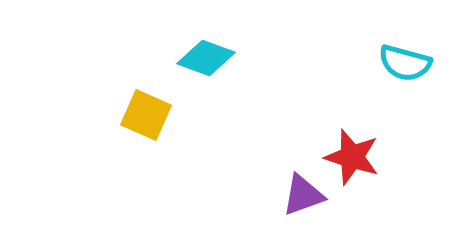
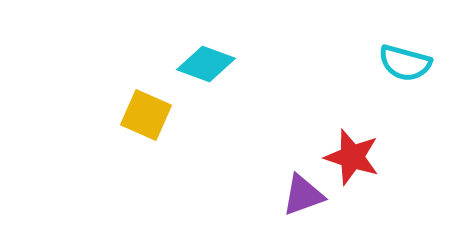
cyan diamond: moved 6 px down
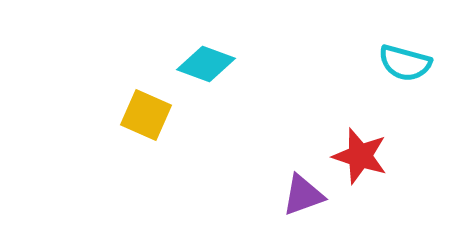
red star: moved 8 px right, 1 px up
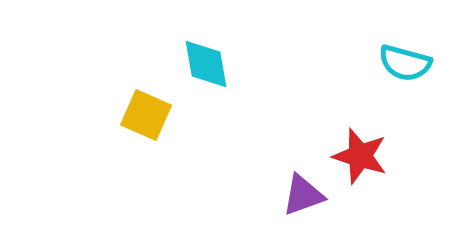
cyan diamond: rotated 60 degrees clockwise
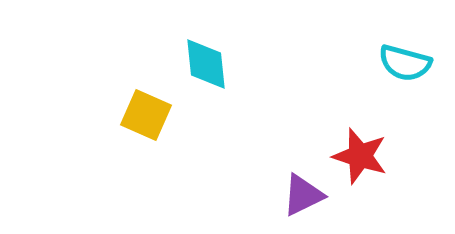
cyan diamond: rotated 4 degrees clockwise
purple triangle: rotated 6 degrees counterclockwise
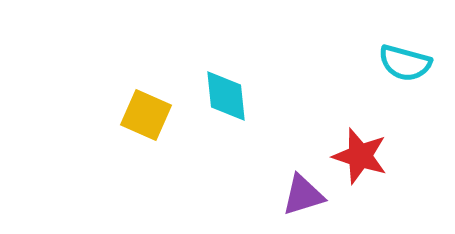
cyan diamond: moved 20 px right, 32 px down
purple triangle: rotated 9 degrees clockwise
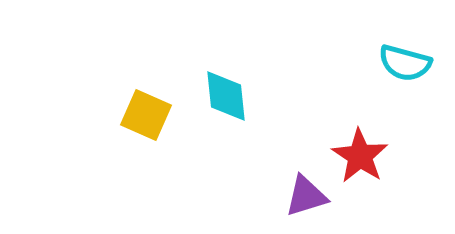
red star: rotated 16 degrees clockwise
purple triangle: moved 3 px right, 1 px down
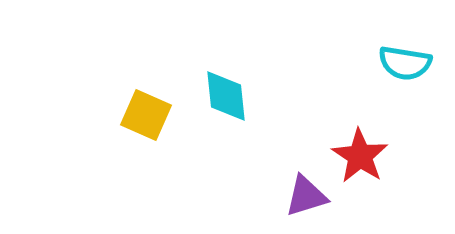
cyan semicircle: rotated 6 degrees counterclockwise
